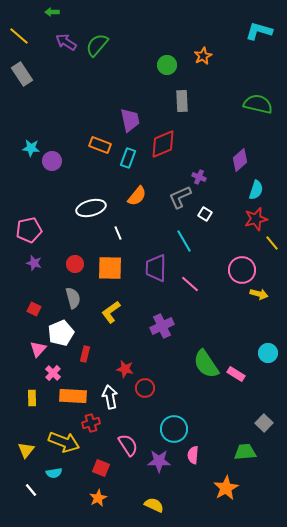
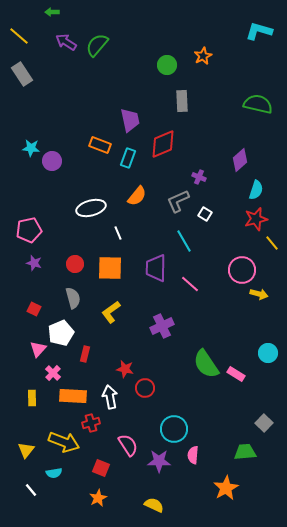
gray L-shape at (180, 197): moved 2 px left, 4 px down
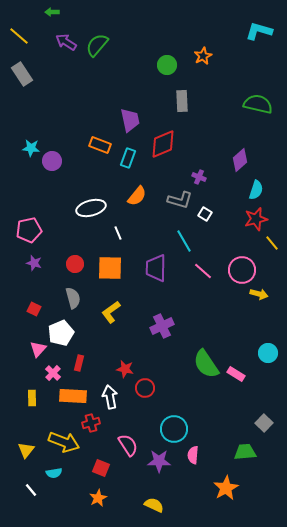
gray L-shape at (178, 201): moved 2 px right, 1 px up; rotated 140 degrees counterclockwise
pink line at (190, 284): moved 13 px right, 13 px up
red rectangle at (85, 354): moved 6 px left, 9 px down
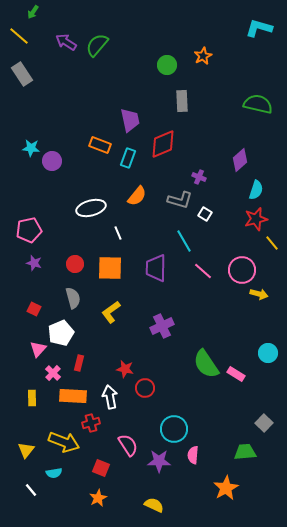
green arrow at (52, 12): moved 19 px left; rotated 56 degrees counterclockwise
cyan L-shape at (259, 31): moved 3 px up
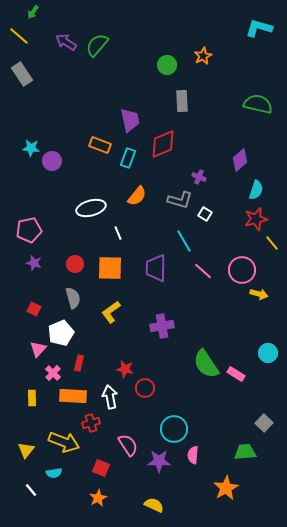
purple cross at (162, 326): rotated 15 degrees clockwise
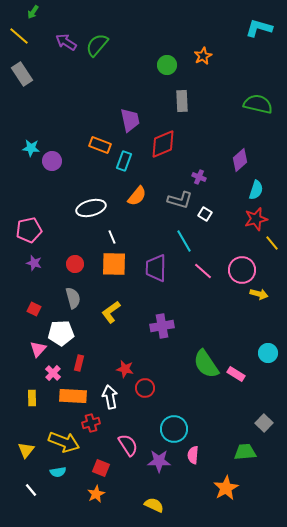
cyan rectangle at (128, 158): moved 4 px left, 3 px down
white line at (118, 233): moved 6 px left, 4 px down
orange square at (110, 268): moved 4 px right, 4 px up
white pentagon at (61, 333): rotated 20 degrees clockwise
cyan semicircle at (54, 473): moved 4 px right, 1 px up
orange star at (98, 498): moved 2 px left, 4 px up
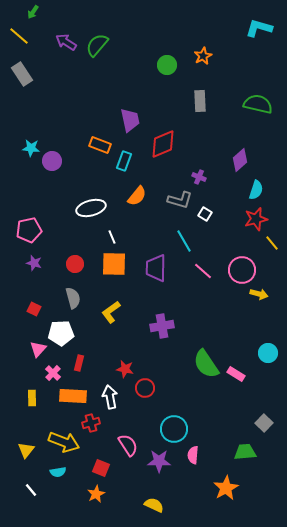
gray rectangle at (182, 101): moved 18 px right
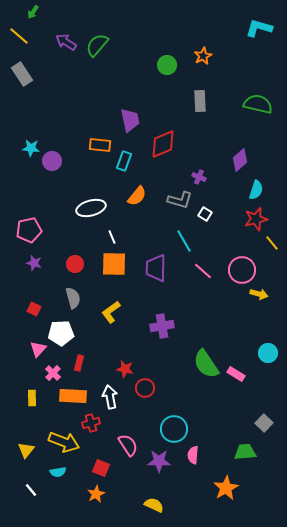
orange rectangle at (100, 145): rotated 15 degrees counterclockwise
